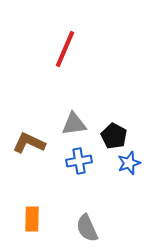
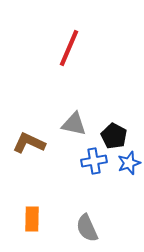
red line: moved 4 px right, 1 px up
gray triangle: rotated 20 degrees clockwise
blue cross: moved 15 px right
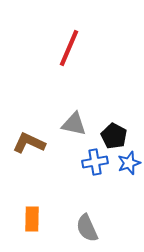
blue cross: moved 1 px right, 1 px down
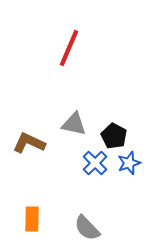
blue cross: moved 1 px down; rotated 35 degrees counterclockwise
gray semicircle: rotated 20 degrees counterclockwise
